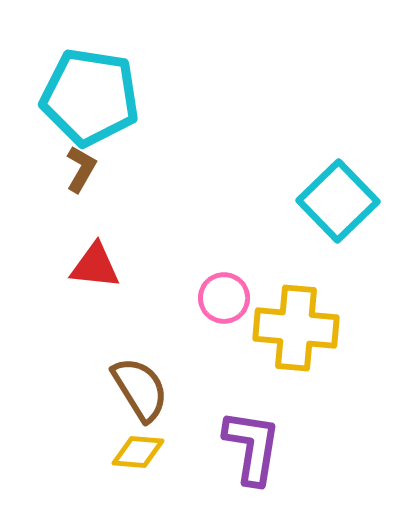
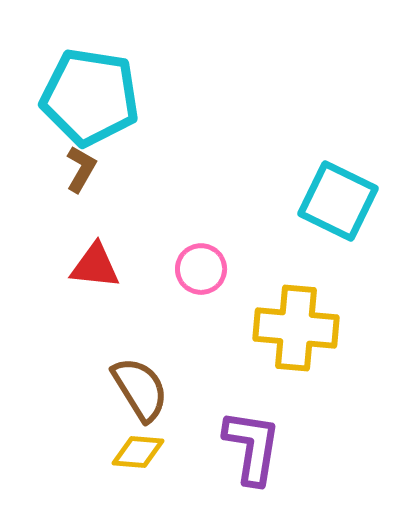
cyan square: rotated 20 degrees counterclockwise
pink circle: moved 23 px left, 29 px up
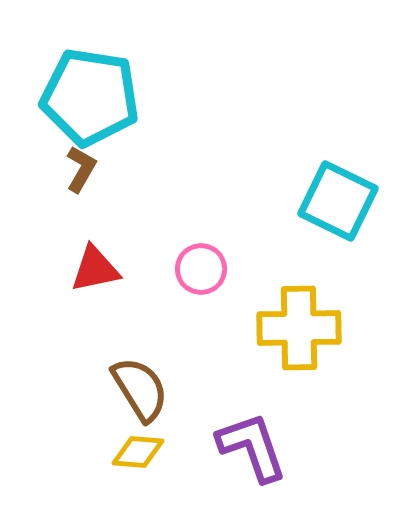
red triangle: moved 3 px down; rotated 18 degrees counterclockwise
yellow cross: moved 3 px right; rotated 6 degrees counterclockwise
purple L-shape: rotated 28 degrees counterclockwise
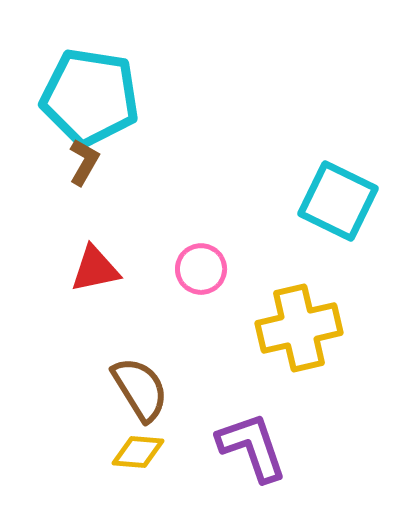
brown L-shape: moved 3 px right, 7 px up
yellow cross: rotated 12 degrees counterclockwise
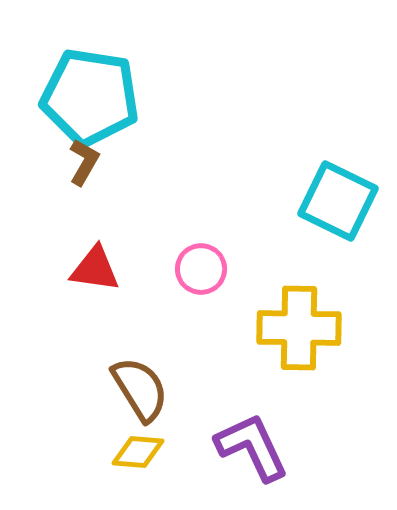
red triangle: rotated 20 degrees clockwise
yellow cross: rotated 14 degrees clockwise
purple L-shape: rotated 6 degrees counterclockwise
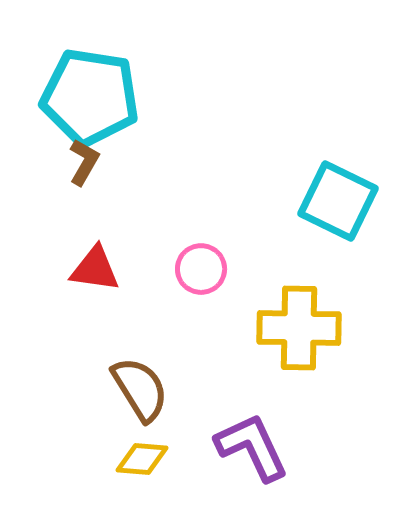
yellow diamond: moved 4 px right, 7 px down
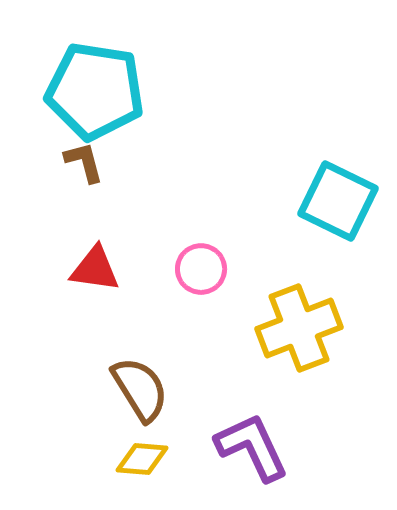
cyan pentagon: moved 5 px right, 6 px up
brown L-shape: rotated 45 degrees counterclockwise
yellow cross: rotated 22 degrees counterclockwise
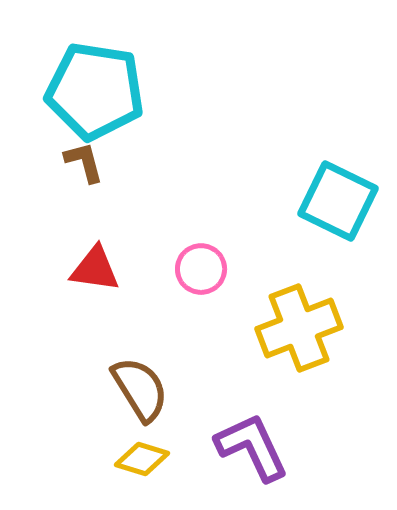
yellow diamond: rotated 12 degrees clockwise
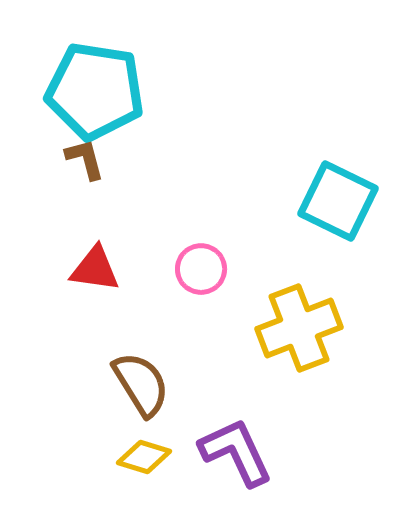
brown L-shape: moved 1 px right, 3 px up
brown semicircle: moved 1 px right, 5 px up
purple L-shape: moved 16 px left, 5 px down
yellow diamond: moved 2 px right, 2 px up
